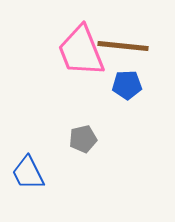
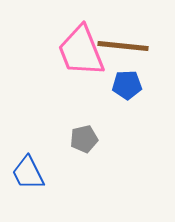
gray pentagon: moved 1 px right
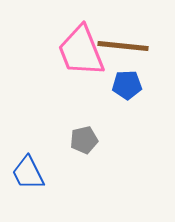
gray pentagon: moved 1 px down
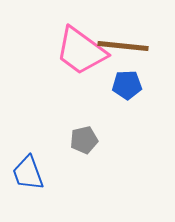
pink trapezoid: rotated 32 degrees counterclockwise
blue trapezoid: rotated 6 degrees clockwise
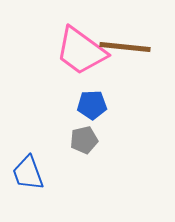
brown line: moved 2 px right, 1 px down
blue pentagon: moved 35 px left, 20 px down
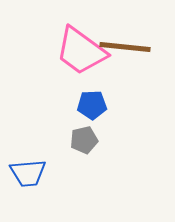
blue trapezoid: rotated 75 degrees counterclockwise
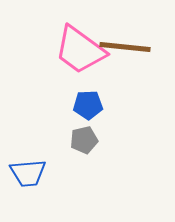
pink trapezoid: moved 1 px left, 1 px up
blue pentagon: moved 4 px left
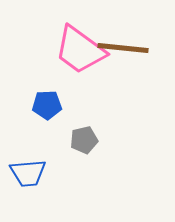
brown line: moved 2 px left, 1 px down
blue pentagon: moved 41 px left
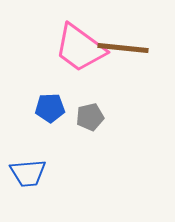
pink trapezoid: moved 2 px up
blue pentagon: moved 3 px right, 3 px down
gray pentagon: moved 6 px right, 23 px up
